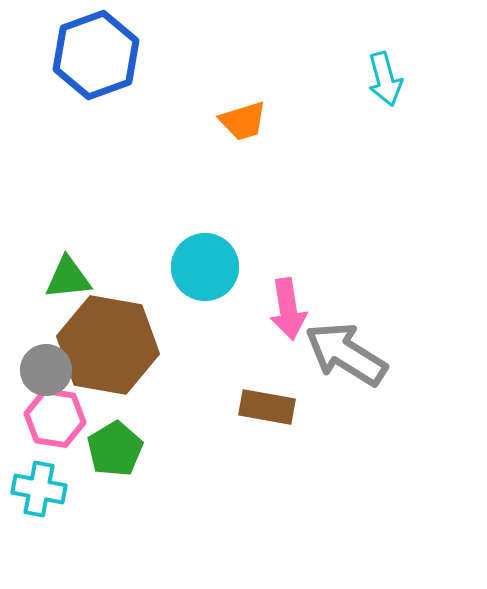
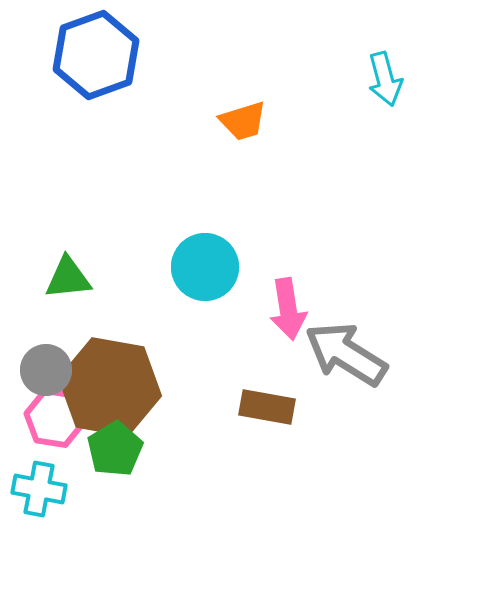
brown hexagon: moved 2 px right, 42 px down
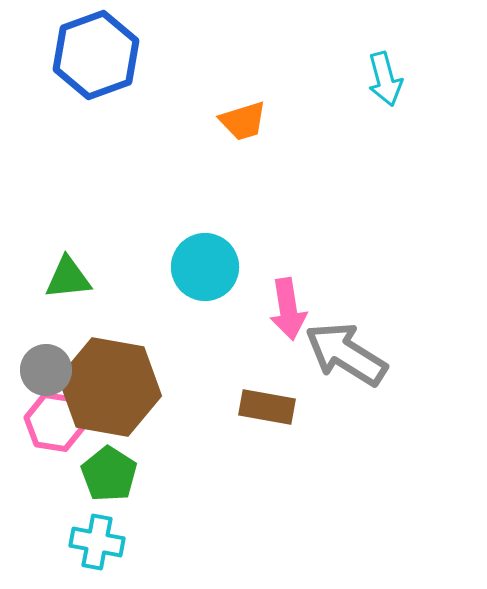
pink hexagon: moved 4 px down
green pentagon: moved 6 px left, 25 px down; rotated 8 degrees counterclockwise
cyan cross: moved 58 px right, 53 px down
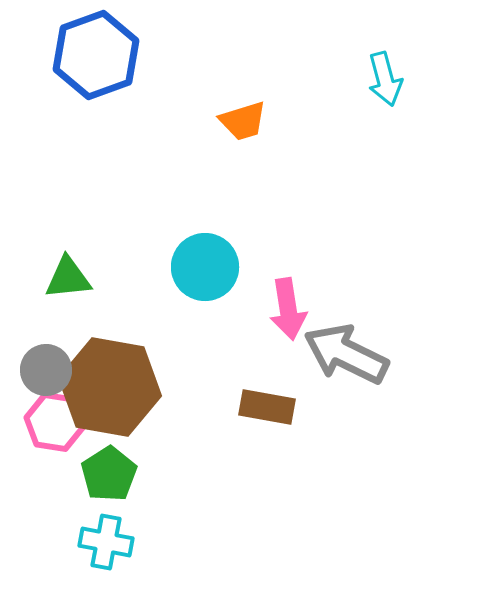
gray arrow: rotated 6 degrees counterclockwise
green pentagon: rotated 6 degrees clockwise
cyan cross: moved 9 px right
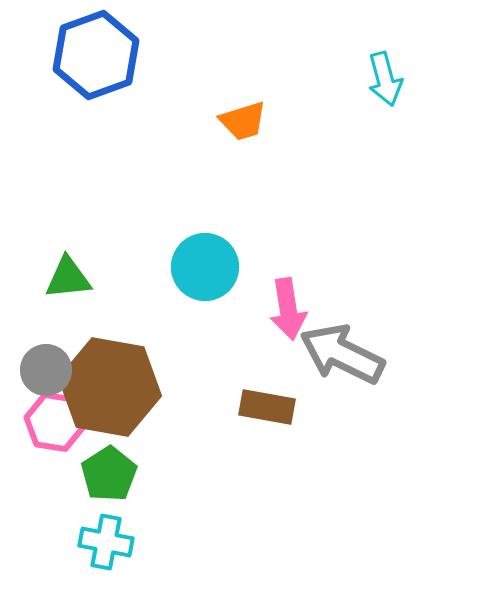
gray arrow: moved 4 px left
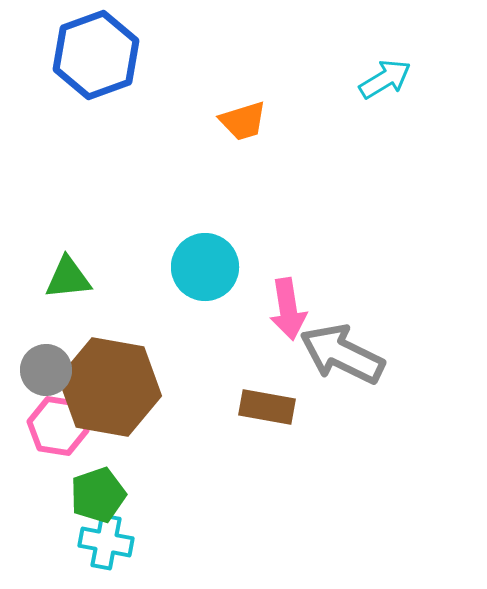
cyan arrow: rotated 106 degrees counterclockwise
pink hexagon: moved 3 px right, 4 px down
green pentagon: moved 11 px left, 21 px down; rotated 14 degrees clockwise
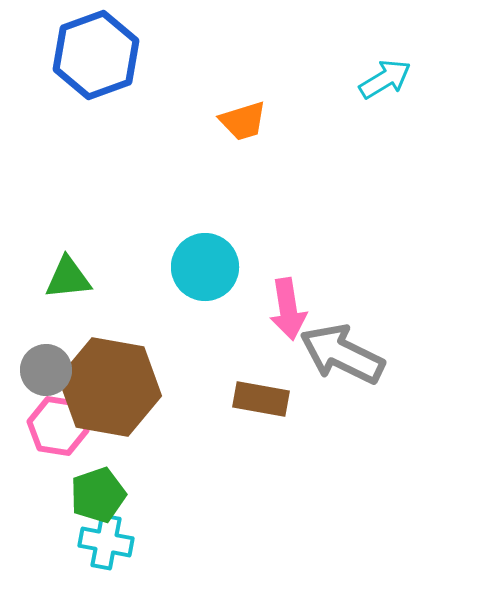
brown rectangle: moved 6 px left, 8 px up
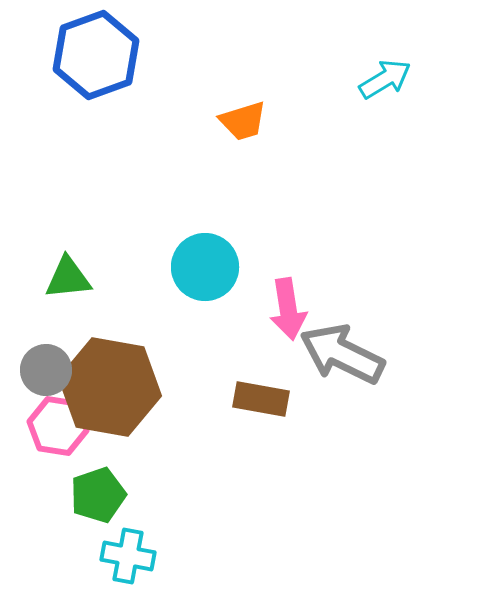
cyan cross: moved 22 px right, 14 px down
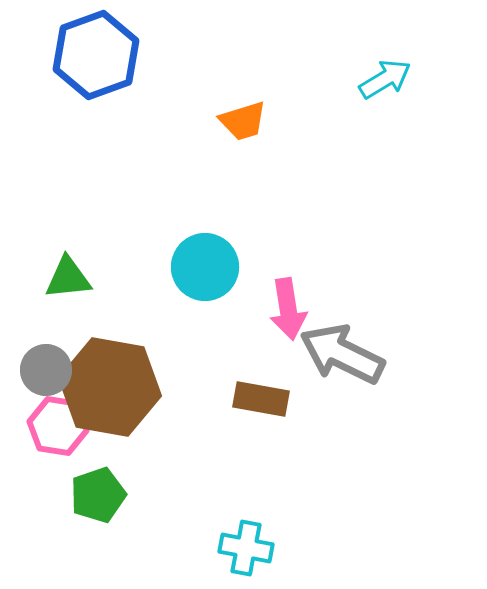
cyan cross: moved 118 px right, 8 px up
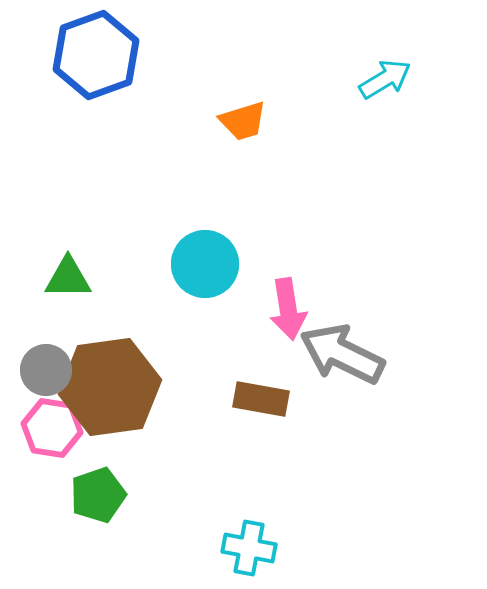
cyan circle: moved 3 px up
green triangle: rotated 6 degrees clockwise
brown hexagon: rotated 18 degrees counterclockwise
pink hexagon: moved 6 px left, 2 px down
cyan cross: moved 3 px right
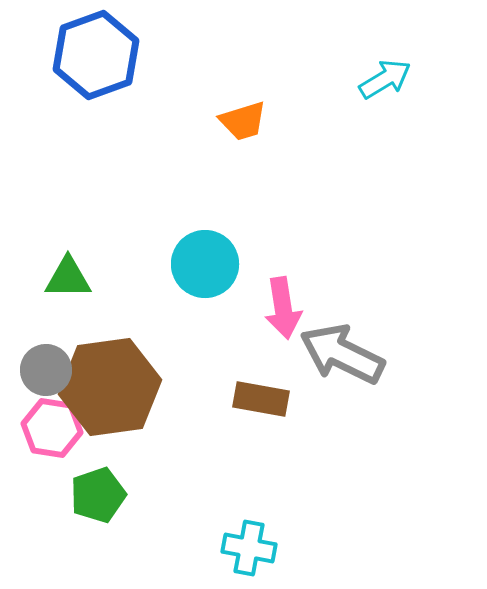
pink arrow: moved 5 px left, 1 px up
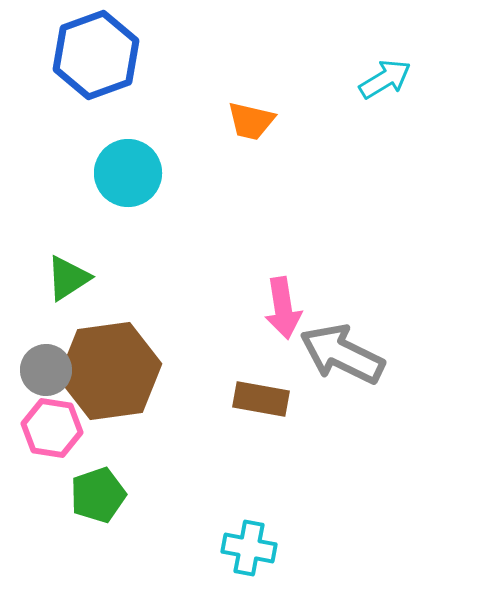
orange trapezoid: moved 8 px right; rotated 30 degrees clockwise
cyan circle: moved 77 px left, 91 px up
green triangle: rotated 33 degrees counterclockwise
brown hexagon: moved 16 px up
